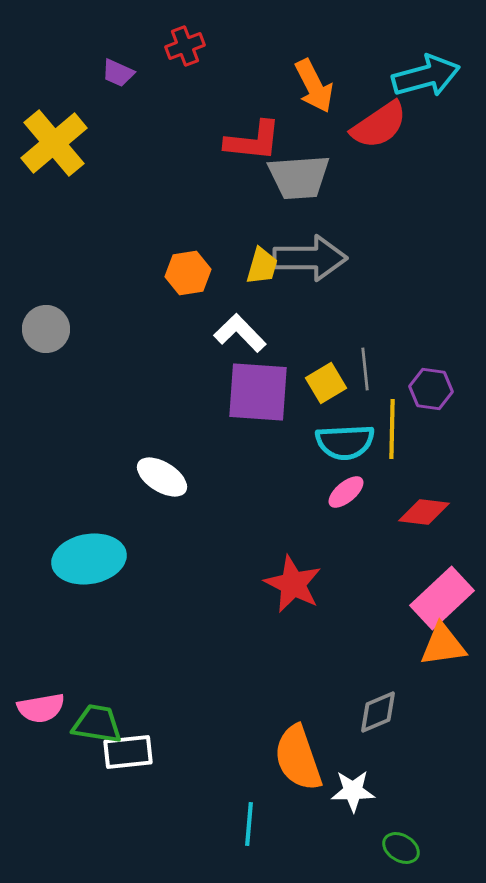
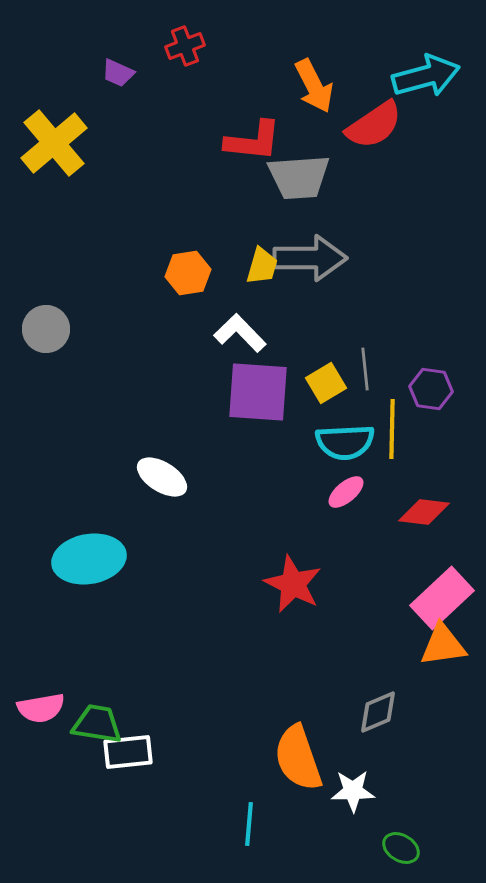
red semicircle: moved 5 px left
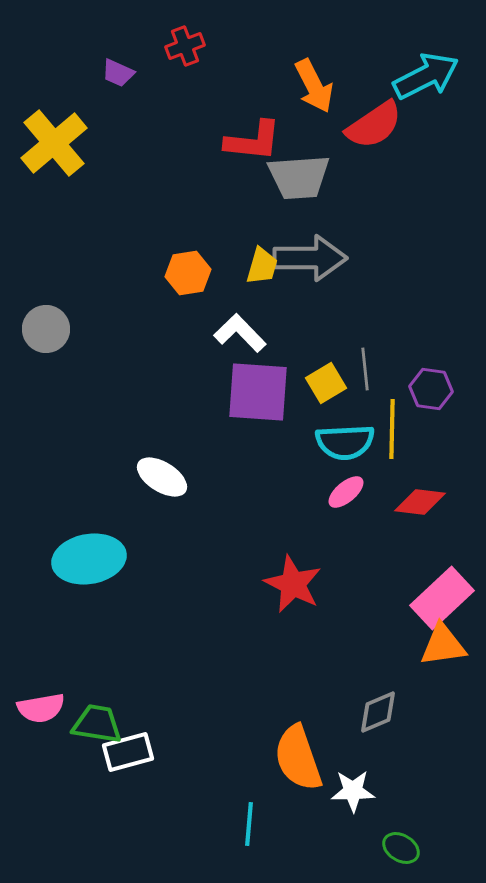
cyan arrow: rotated 12 degrees counterclockwise
red diamond: moved 4 px left, 10 px up
white rectangle: rotated 9 degrees counterclockwise
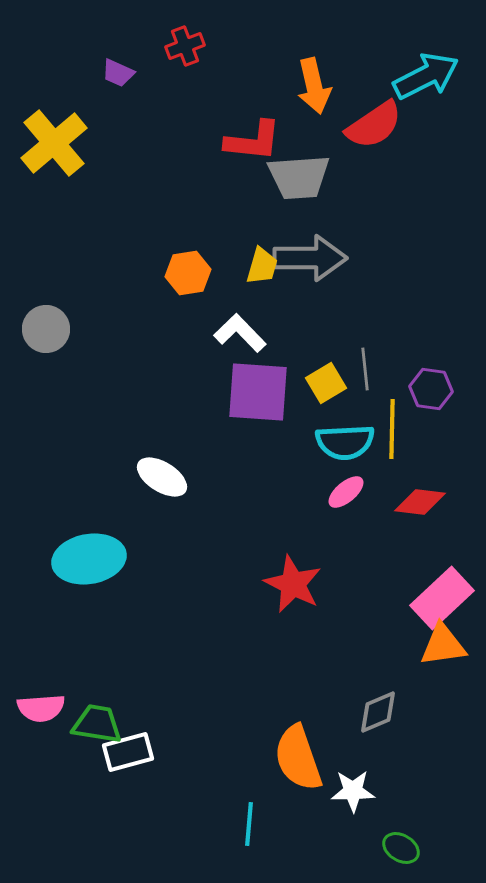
orange arrow: rotated 14 degrees clockwise
pink semicircle: rotated 6 degrees clockwise
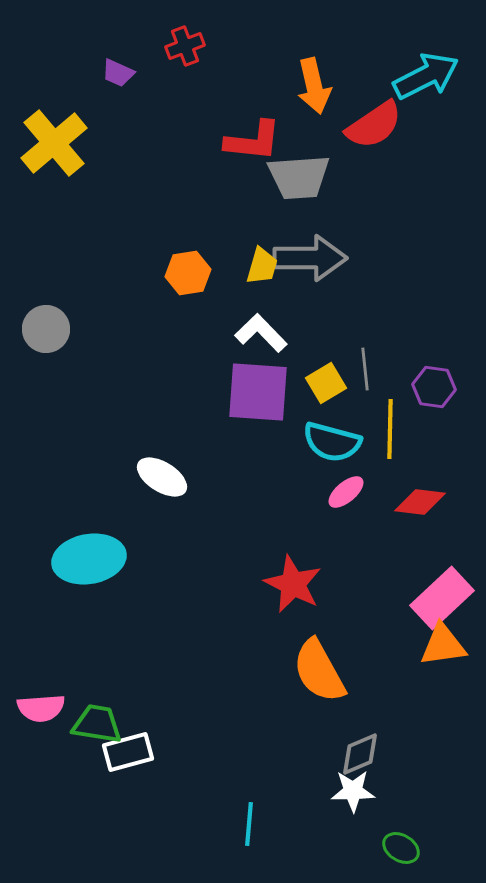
white L-shape: moved 21 px right
purple hexagon: moved 3 px right, 2 px up
yellow line: moved 2 px left
cyan semicircle: moved 13 px left; rotated 18 degrees clockwise
gray diamond: moved 18 px left, 42 px down
orange semicircle: moved 21 px right, 87 px up; rotated 10 degrees counterclockwise
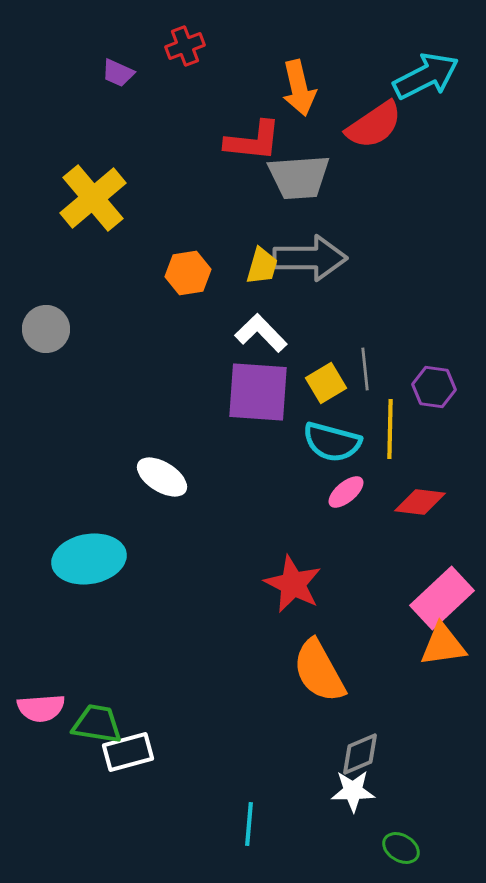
orange arrow: moved 15 px left, 2 px down
yellow cross: moved 39 px right, 55 px down
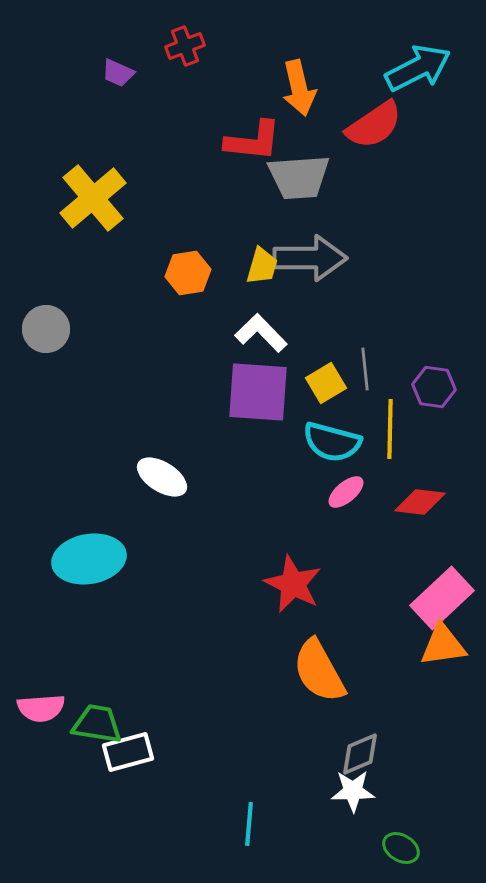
cyan arrow: moved 8 px left, 8 px up
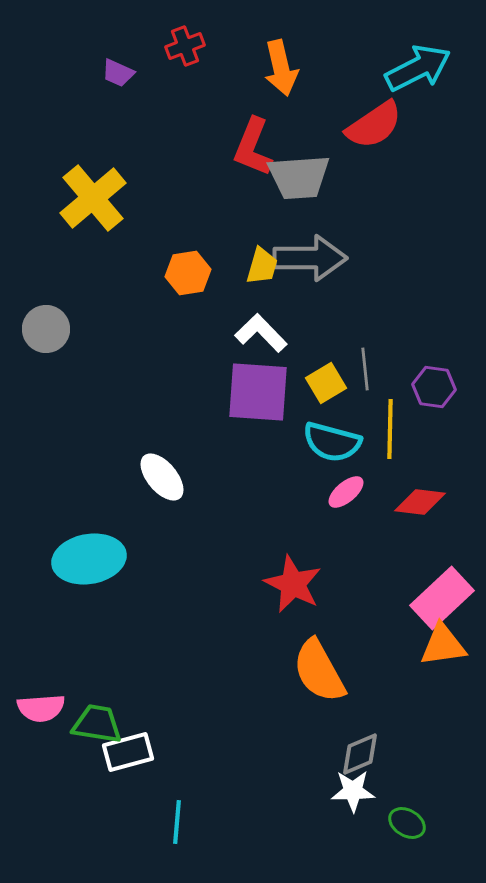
orange arrow: moved 18 px left, 20 px up
red L-shape: moved 6 px down; rotated 106 degrees clockwise
white ellipse: rotated 18 degrees clockwise
cyan line: moved 72 px left, 2 px up
green ellipse: moved 6 px right, 25 px up
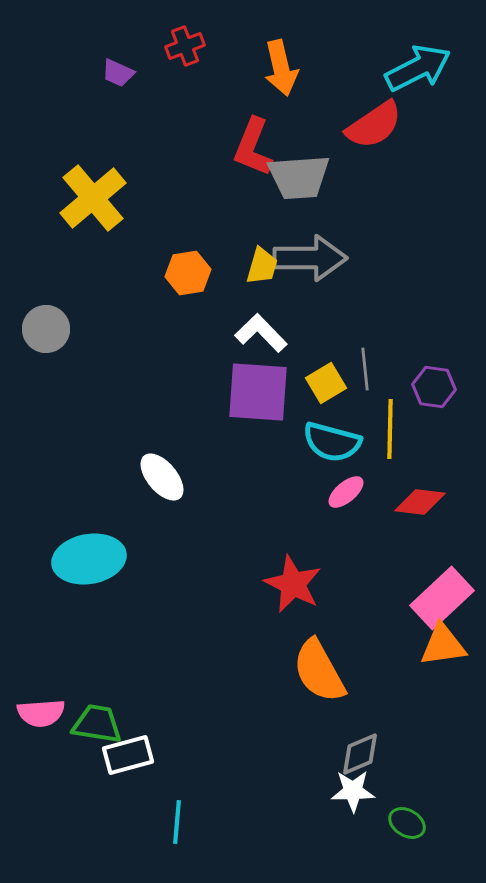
pink semicircle: moved 5 px down
white rectangle: moved 3 px down
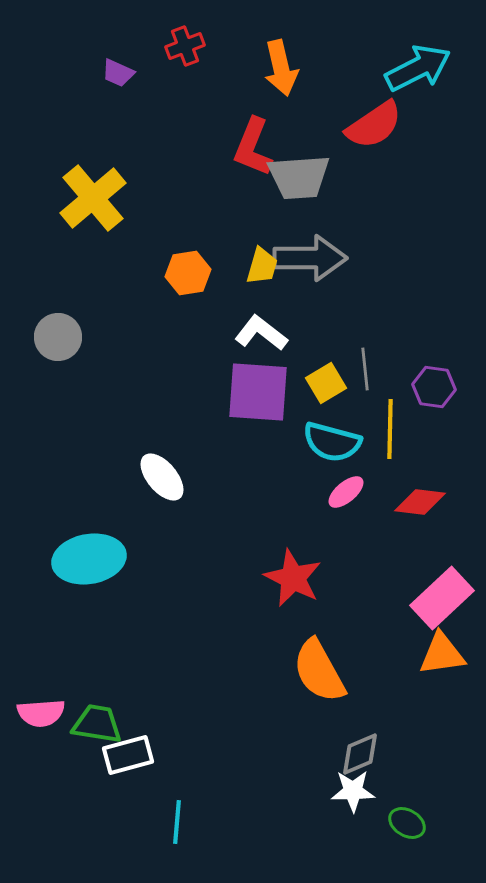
gray circle: moved 12 px right, 8 px down
white L-shape: rotated 8 degrees counterclockwise
red star: moved 6 px up
orange triangle: moved 1 px left, 9 px down
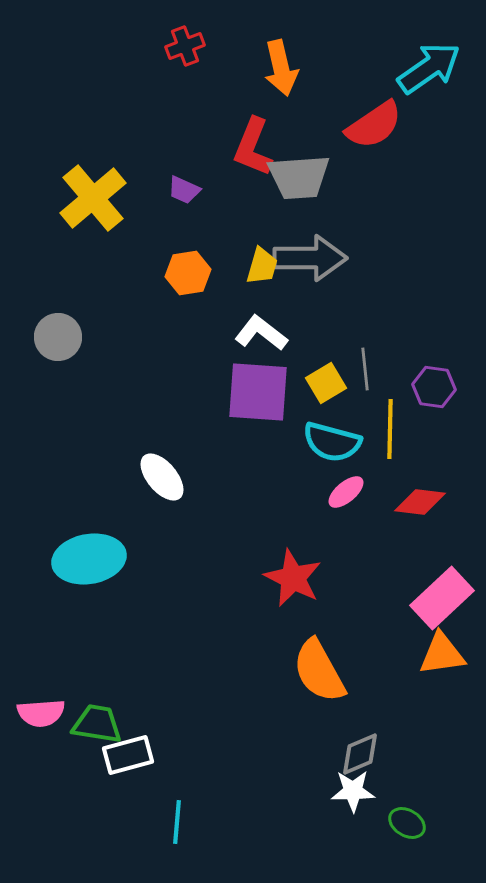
cyan arrow: moved 11 px right; rotated 8 degrees counterclockwise
purple trapezoid: moved 66 px right, 117 px down
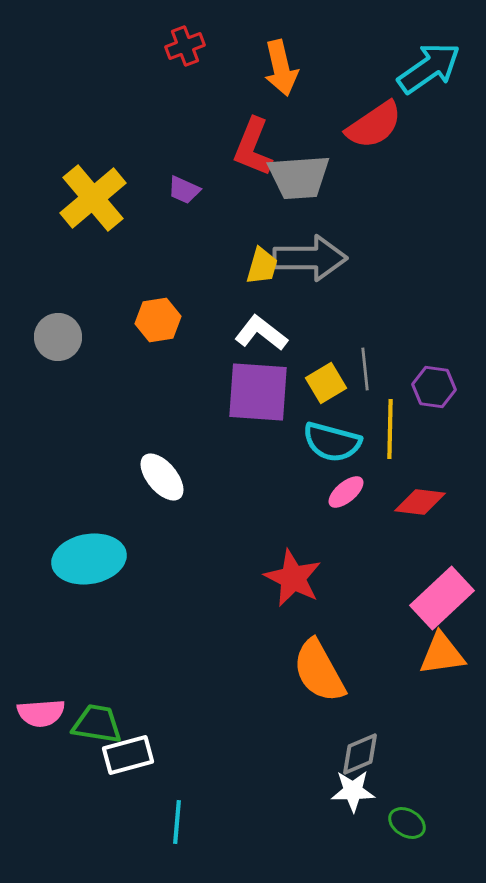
orange hexagon: moved 30 px left, 47 px down
